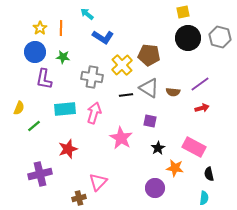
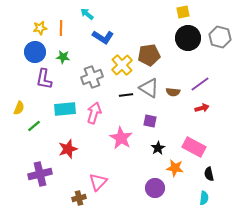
yellow star: rotated 24 degrees clockwise
brown pentagon: rotated 15 degrees counterclockwise
gray cross: rotated 30 degrees counterclockwise
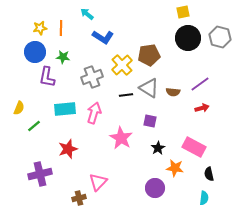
purple L-shape: moved 3 px right, 2 px up
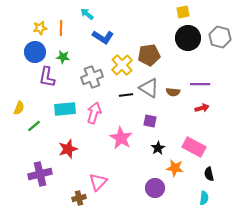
purple line: rotated 36 degrees clockwise
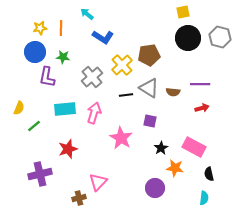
gray cross: rotated 20 degrees counterclockwise
black star: moved 3 px right
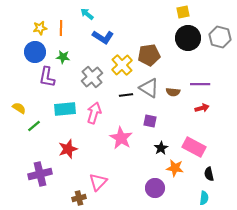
yellow semicircle: rotated 80 degrees counterclockwise
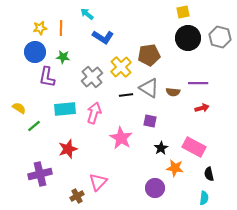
yellow cross: moved 1 px left, 2 px down
purple line: moved 2 px left, 1 px up
brown cross: moved 2 px left, 2 px up; rotated 16 degrees counterclockwise
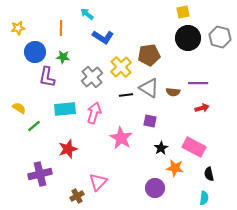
yellow star: moved 22 px left
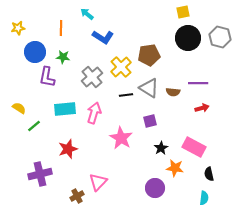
purple square: rotated 24 degrees counterclockwise
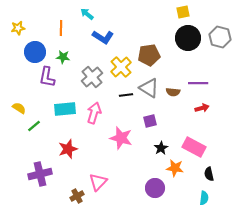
pink star: rotated 15 degrees counterclockwise
